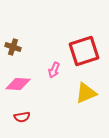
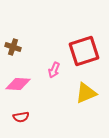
red semicircle: moved 1 px left
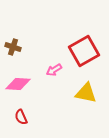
red square: rotated 12 degrees counterclockwise
pink arrow: rotated 35 degrees clockwise
yellow triangle: rotated 35 degrees clockwise
red semicircle: rotated 77 degrees clockwise
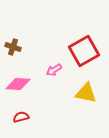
red semicircle: rotated 98 degrees clockwise
